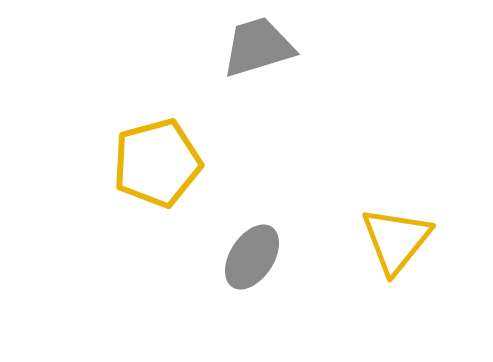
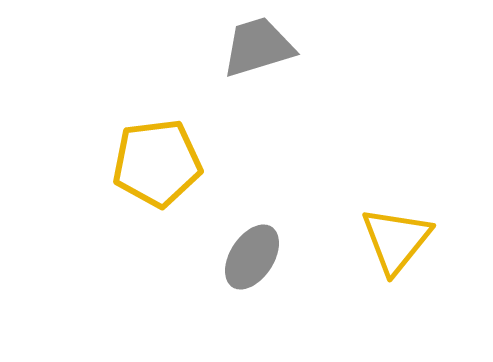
yellow pentagon: rotated 8 degrees clockwise
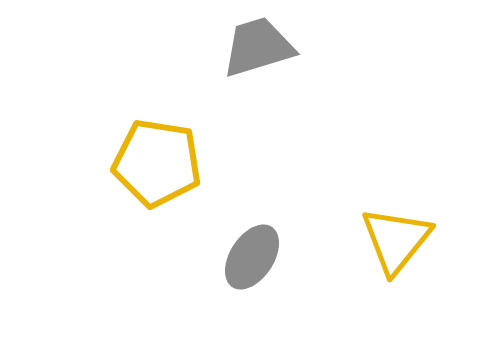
yellow pentagon: rotated 16 degrees clockwise
